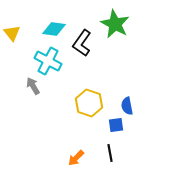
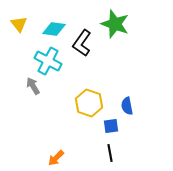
green star: rotated 8 degrees counterclockwise
yellow triangle: moved 7 px right, 9 px up
blue square: moved 5 px left, 1 px down
orange arrow: moved 20 px left
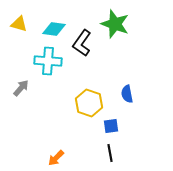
yellow triangle: rotated 36 degrees counterclockwise
cyan cross: rotated 24 degrees counterclockwise
gray arrow: moved 12 px left, 2 px down; rotated 72 degrees clockwise
blue semicircle: moved 12 px up
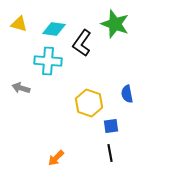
gray arrow: rotated 114 degrees counterclockwise
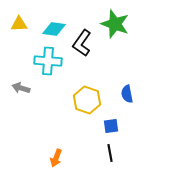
yellow triangle: rotated 18 degrees counterclockwise
yellow hexagon: moved 2 px left, 3 px up
orange arrow: rotated 24 degrees counterclockwise
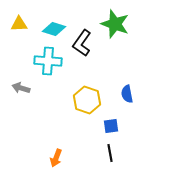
cyan diamond: rotated 10 degrees clockwise
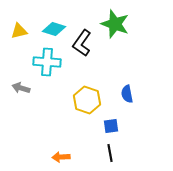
yellow triangle: moved 7 px down; rotated 12 degrees counterclockwise
cyan cross: moved 1 px left, 1 px down
orange arrow: moved 5 px right, 1 px up; rotated 66 degrees clockwise
